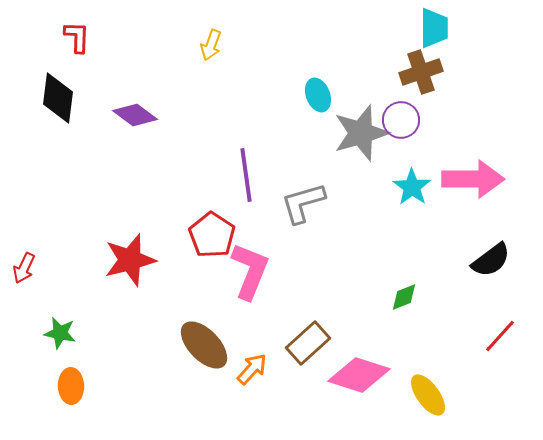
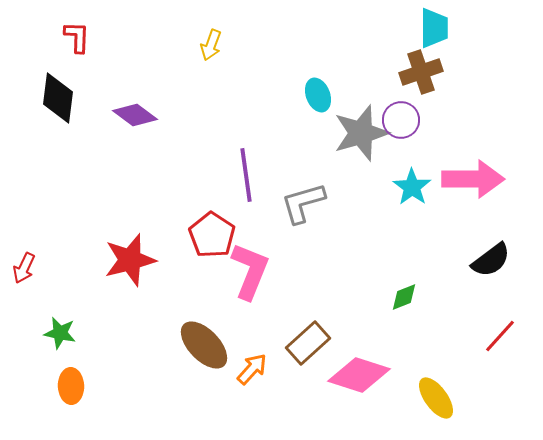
yellow ellipse: moved 8 px right, 3 px down
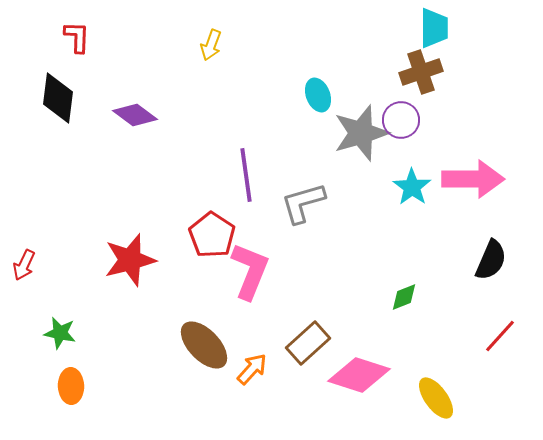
black semicircle: rotated 30 degrees counterclockwise
red arrow: moved 3 px up
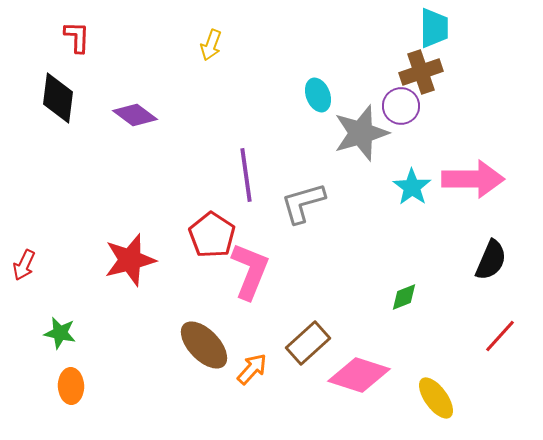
purple circle: moved 14 px up
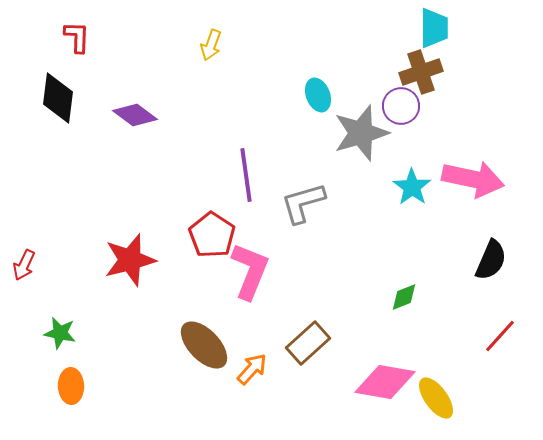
pink arrow: rotated 12 degrees clockwise
pink diamond: moved 26 px right, 7 px down; rotated 8 degrees counterclockwise
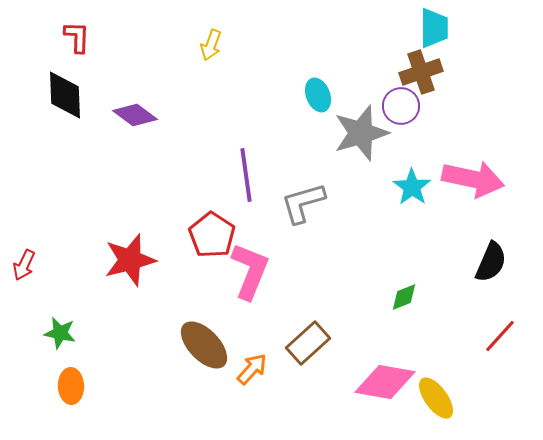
black diamond: moved 7 px right, 3 px up; rotated 9 degrees counterclockwise
black semicircle: moved 2 px down
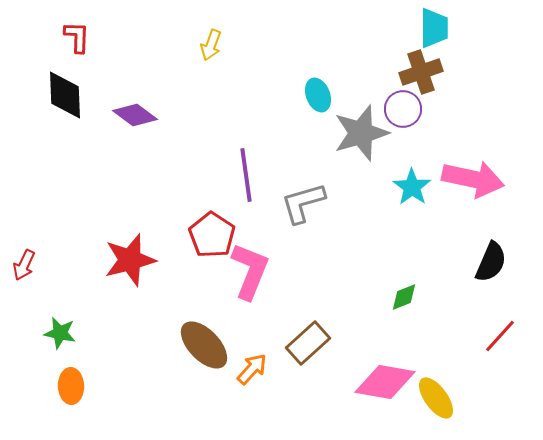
purple circle: moved 2 px right, 3 px down
